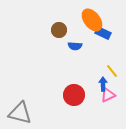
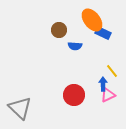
gray triangle: moved 5 px up; rotated 30 degrees clockwise
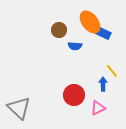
orange ellipse: moved 2 px left, 2 px down
pink triangle: moved 10 px left, 13 px down
gray triangle: moved 1 px left
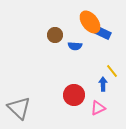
brown circle: moved 4 px left, 5 px down
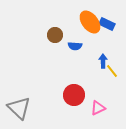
blue rectangle: moved 4 px right, 9 px up
blue arrow: moved 23 px up
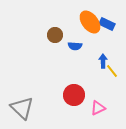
gray triangle: moved 3 px right
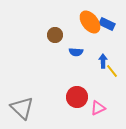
blue semicircle: moved 1 px right, 6 px down
red circle: moved 3 px right, 2 px down
